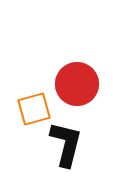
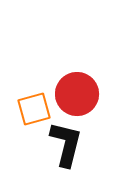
red circle: moved 10 px down
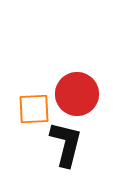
orange square: rotated 12 degrees clockwise
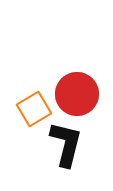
orange square: rotated 28 degrees counterclockwise
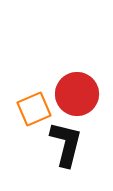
orange square: rotated 8 degrees clockwise
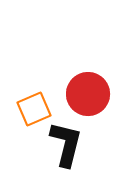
red circle: moved 11 px right
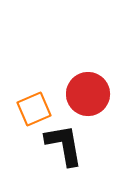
black L-shape: moved 2 px left, 1 px down; rotated 24 degrees counterclockwise
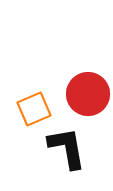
black L-shape: moved 3 px right, 3 px down
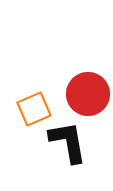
black L-shape: moved 1 px right, 6 px up
